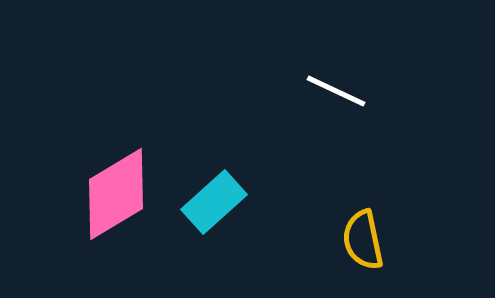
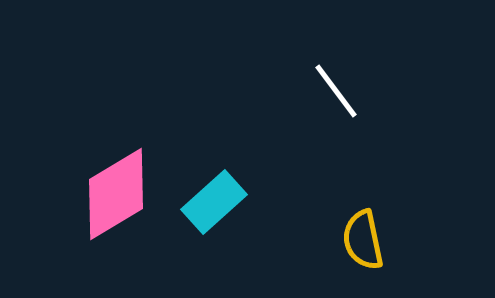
white line: rotated 28 degrees clockwise
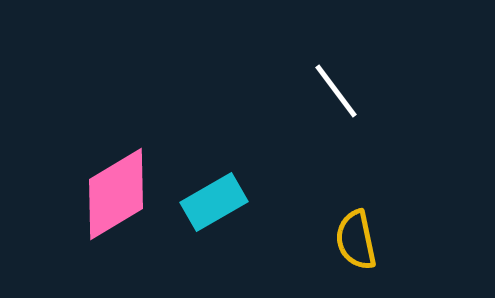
cyan rectangle: rotated 12 degrees clockwise
yellow semicircle: moved 7 px left
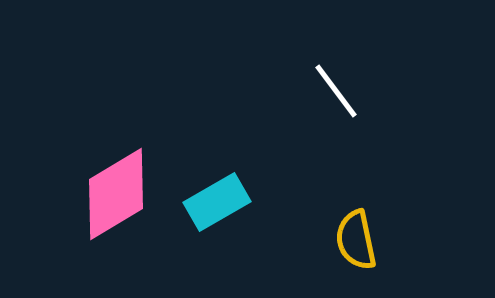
cyan rectangle: moved 3 px right
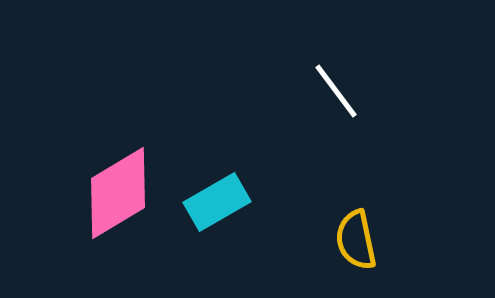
pink diamond: moved 2 px right, 1 px up
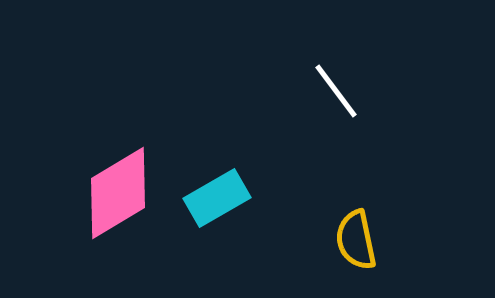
cyan rectangle: moved 4 px up
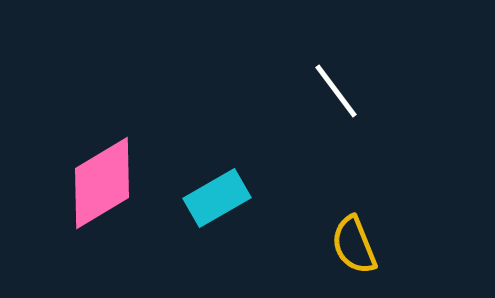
pink diamond: moved 16 px left, 10 px up
yellow semicircle: moved 2 px left, 5 px down; rotated 10 degrees counterclockwise
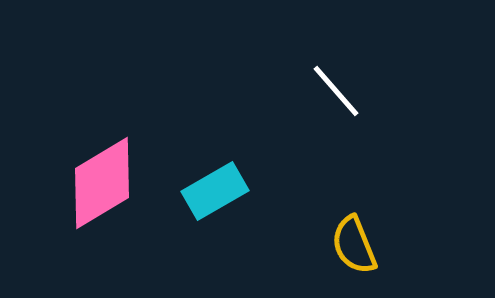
white line: rotated 4 degrees counterclockwise
cyan rectangle: moved 2 px left, 7 px up
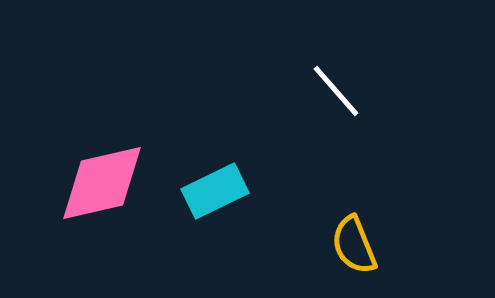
pink diamond: rotated 18 degrees clockwise
cyan rectangle: rotated 4 degrees clockwise
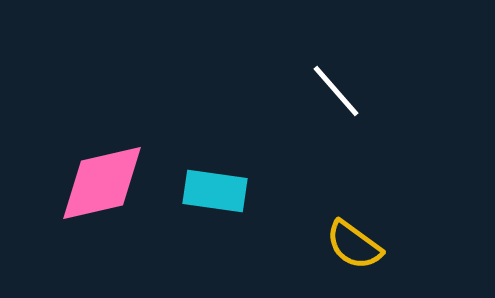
cyan rectangle: rotated 34 degrees clockwise
yellow semicircle: rotated 32 degrees counterclockwise
